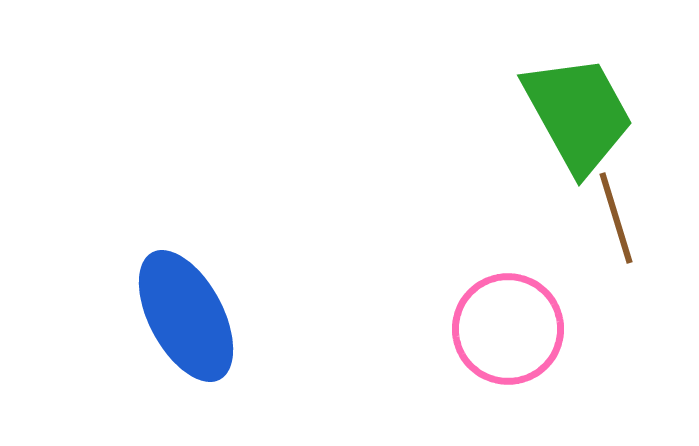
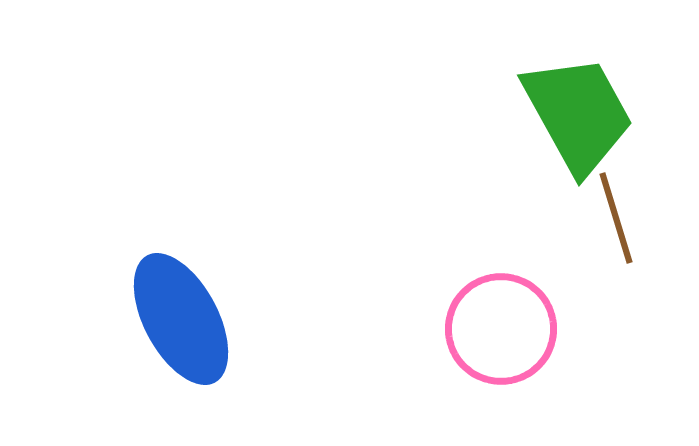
blue ellipse: moved 5 px left, 3 px down
pink circle: moved 7 px left
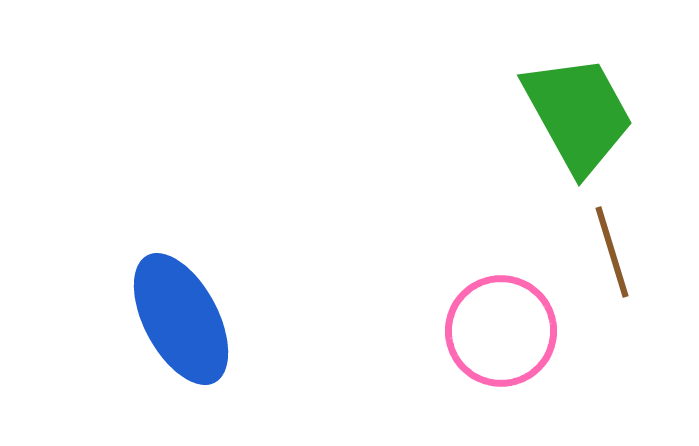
brown line: moved 4 px left, 34 px down
pink circle: moved 2 px down
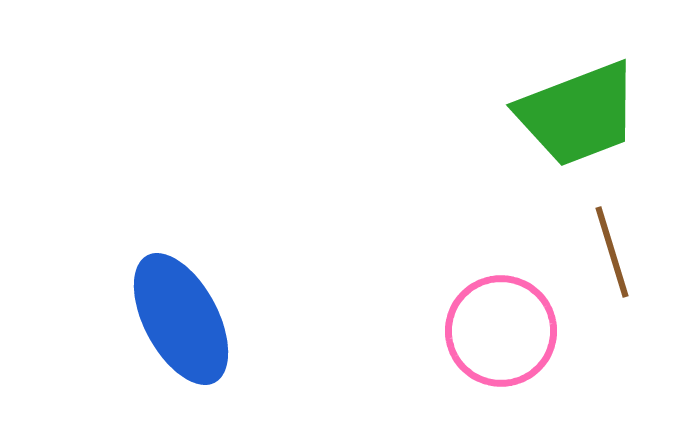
green trapezoid: rotated 98 degrees clockwise
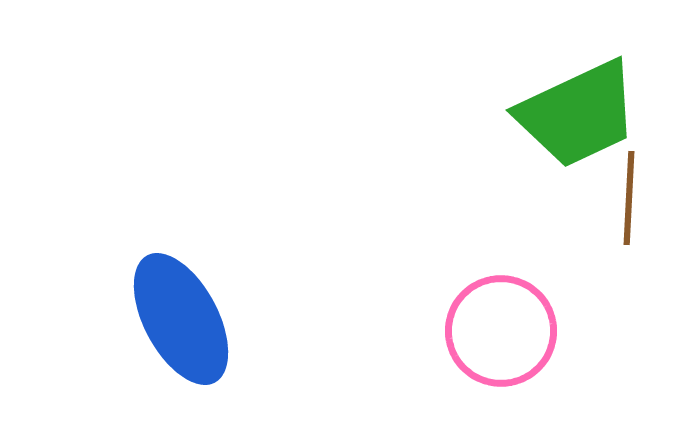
green trapezoid: rotated 4 degrees counterclockwise
brown line: moved 17 px right, 54 px up; rotated 20 degrees clockwise
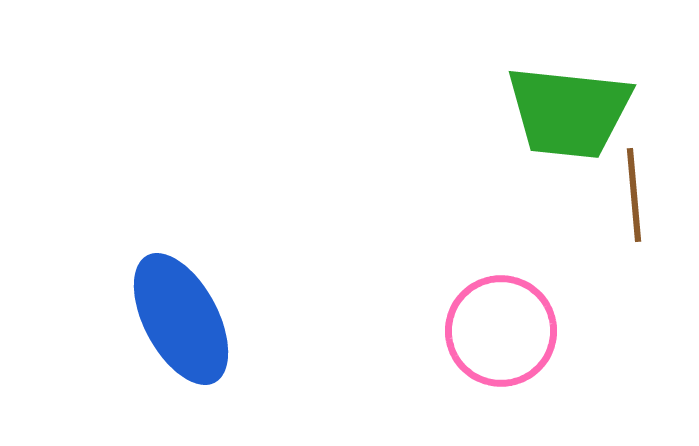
green trapezoid: moved 9 px left, 2 px up; rotated 31 degrees clockwise
brown line: moved 5 px right, 3 px up; rotated 8 degrees counterclockwise
